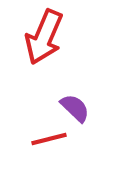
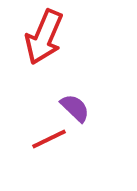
red line: rotated 12 degrees counterclockwise
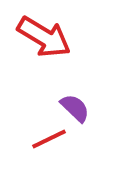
red arrow: rotated 82 degrees counterclockwise
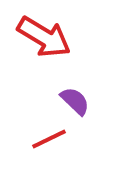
purple semicircle: moved 7 px up
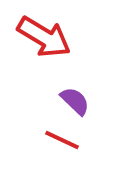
red line: moved 13 px right, 1 px down; rotated 51 degrees clockwise
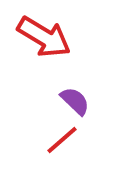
red line: rotated 66 degrees counterclockwise
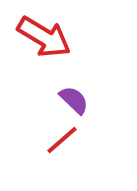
purple semicircle: moved 1 px left, 1 px up
